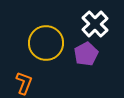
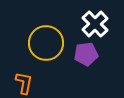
purple pentagon: rotated 20 degrees clockwise
orange L-shape: rotated 10 degrees counterclockwise
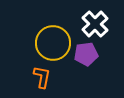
yellow circle: moved 7 px right
orange L-shape: moved 18 px right, 6 px up
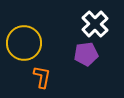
yellow circle: moved 29 px left
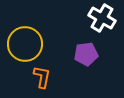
white cross: moved 7 px right, 6 px up; rotated 16 degrees counterclockwise
yellow circle: moved 1 px right, 1 px down
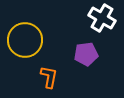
yellow circle: moved 4 px up
orange L-shape: moved 7 px right
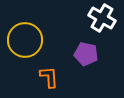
purple pentagon: rotated 20 degrees clockwise
orange L-shape: rotated 15 degrees counterclockwise
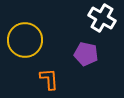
orange L-shape: moved 2 px down
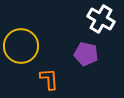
white cross: moved 1 px left, 1 px down
yellow circle: moved 4 px left, 6 px down
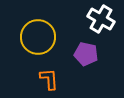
yellow circle: moved 17 px right, 9 px up
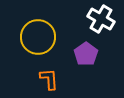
purple pentagon: rotated 25 degrees clockwise
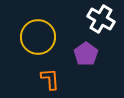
orange L-shape: moved 1 px right
